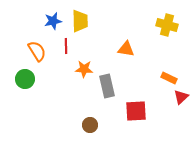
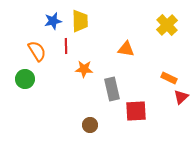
yellow cross: rotated 30 degrees clockwise
gray rectangle: moved 5 px right, 3 px down
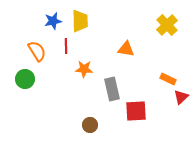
orange rectangle: moved 1 px left, 1 px down
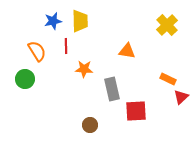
orange triangle: moved 1 px right, 2 px down
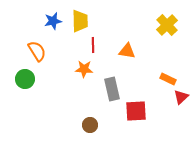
red line: moved 27 px right, 1 px up
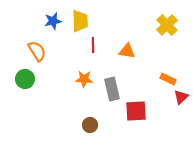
orange star: moved 10 px down
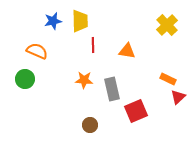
orange semicircle: rotated 35 degrees counterclockwise
orange star: moved 1 px down
red triangle: moved 3 px left
red square: rotated 20 degrees counterclockwise
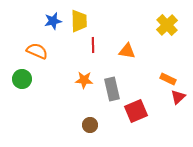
yellow trapezoid: moved 1 px left
green circle: moved 3 px left
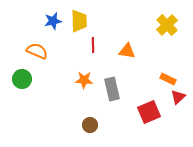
red square: moved 13 px right, 1 px down
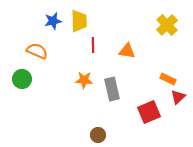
brown circle: moved 8 px right, 10 px down
